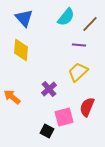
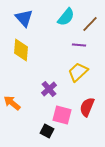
orange arrow: moved 6 px down
pink square: moved 2 px left, 2 px up; rotated 30 degrees clockwise
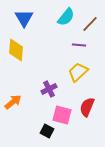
blue triangle: rotated 12 degrees clockwise
yellow diamond: moved 5 px left
purple cross: rotated 14 degrees clockwise
orange arrow: moved 1 px right, 1 px up; rotated 102 degrees clockwise
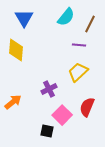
brown line: rotated 18 degrees counterclockwise
pink square: rotated 30 degrees clockwise
black square: rotated 16 degrees counterclockwise
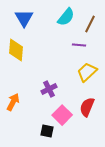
yellow trapezoid: moved 9 px right
orange arrow: rotated 24 degrees counterclockwise
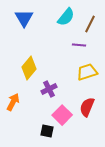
yellow diamond: moved 13 px right, 18 px down; rotated 35 degrees clockwise
yellow trapezoid: rotated 25 degrees clockwise
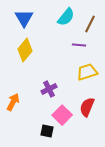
yellow diamond: moved 4 px left, 18 px up
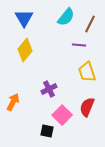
yellow trapezoid: rotated 90 degrees counterclockwise
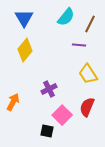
yellow trapezoid: moved 1 px right, 2 px down; rotated 15 degrees counterclockwise
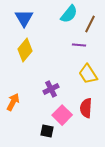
cyan semicircle: moved 3 px right, 3 px up
purple cross: moved 2 px right
red semicircle: moved 1 px left, 1 px down; rotated 18 degrees counterclockwise
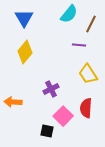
brown line: moved 1 px right
yellow diamond: moved 2 px down
orange arrow: rotated 114 degrees counterclockwise
pink square: moved 1 px right, 1 px down
